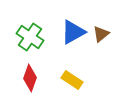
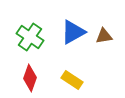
brown triangle: moved 3 px right, 2 px down; rotated 30 degrees clockwise
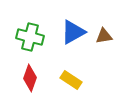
green cross: rotated 20 degrees counterclockwise
yellow rectangle: moved 1 px left
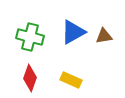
yellow rectangle: rotated 10 degrees counterclockwise
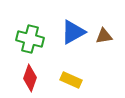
green cross: moved 2 px down
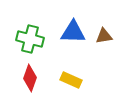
blue triangle: rotated 32 degrees clockwise
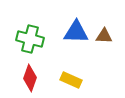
blue triangle: moved 3 px right
brown triangle: rotated 12 degrees clockwise
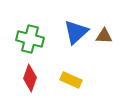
blue triangle: rotated 44 degrees counterclockwise
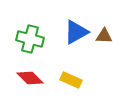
blue triangle: rotated 12 degrees clockwise
red diamond: rotated 64 degrees counterclockwise
